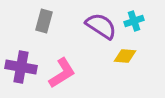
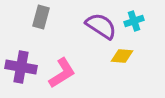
gray rectangle: moved 3 px left, 4 px up
yellow diamond: moved 3 px left
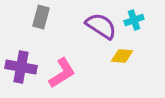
cyan cross: moved 1 px up
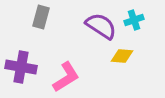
pink L-shape: moved 4 px right, 4 px down
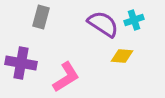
purple semicircle: moved 2 px right, 2 px up
purple cross: moved 4 px up
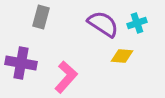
cyan cross: moved 3 px right, 3 px down
pink L-shape: rotated 16 degrees counterclockwise
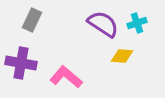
gray rectangle: moved 9 px left, 3 px down; rotated 10 degrees clockwise
pink L-shape: rotated 92 degrees counterclockwise
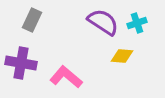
purple semicircle: moved 2 px up
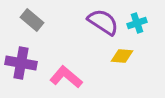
gray rectangle: rotated 75 degrees counterclockwise
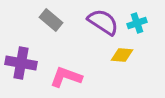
gray rectangle: moved 19 px right
yellow diamond: moved 1 px up
pink L-shape: rotated 20 degrees counterclockwise
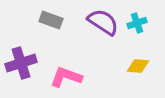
gray rectangle: rotated 20 degrees counterclockwise
yellow diamond: moved 16 px right, 11 px down
purple cross: rotated 28 degrees counterclockwise
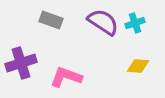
cyan cross: moved 2 px left
